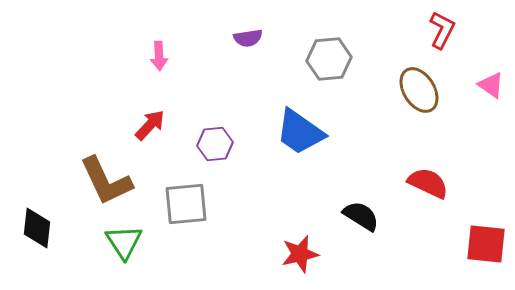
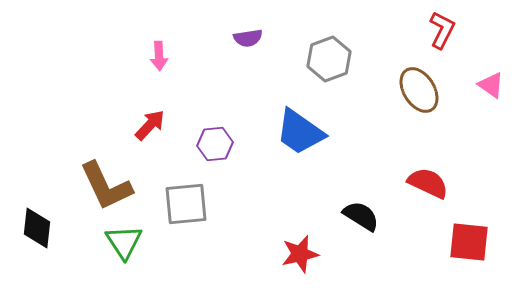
gray hexagon: rotated 15 degrees counterclockwise
brown L-shape: moved 5 px down
red square: moved 17 px left, 2 px up
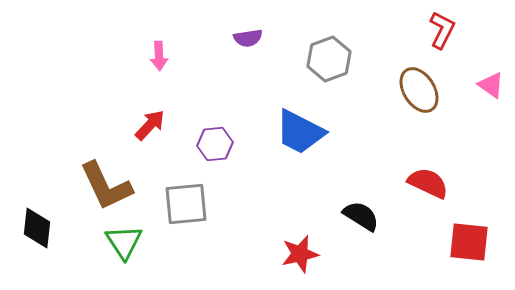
blue trapezoid: rotated 8 degrees counterclockwise
